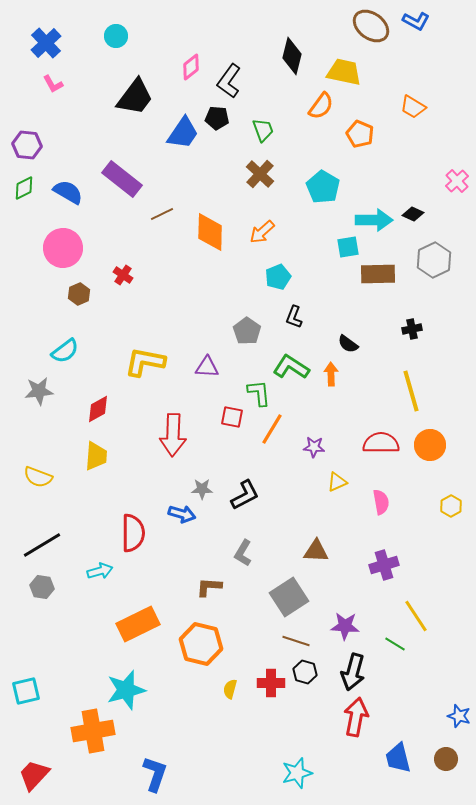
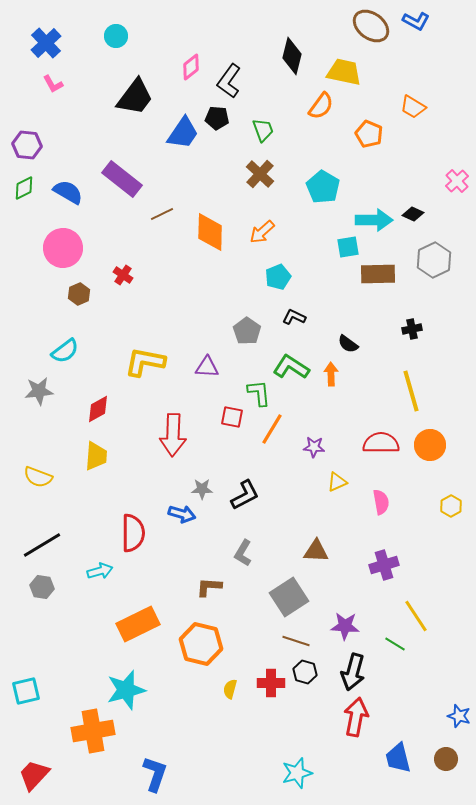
orange pentagon at (360, 134): moved 9 px right
black L-shape at (294, 317): rotated 95 degrees clockwise
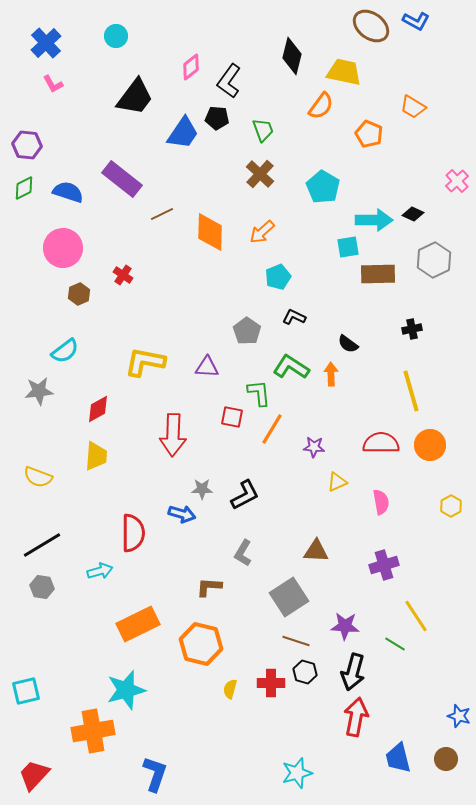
blue semicircle at (68, 192): rotated 12 degrees counterclockwise
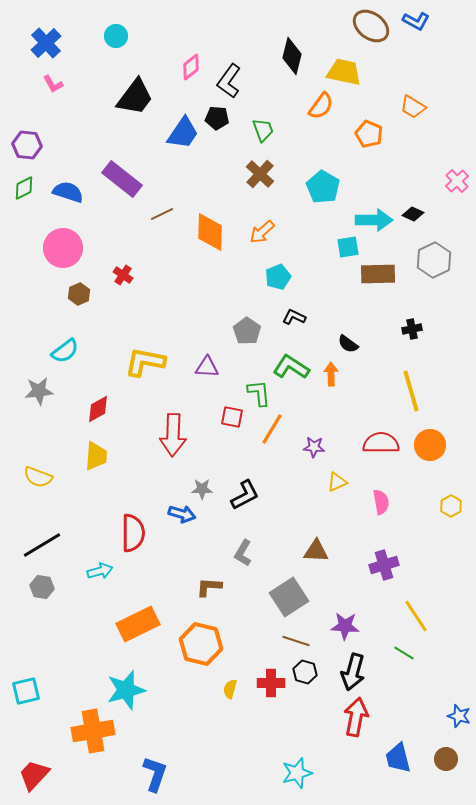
green line at (395, 644): moved 9 px right, 9 px down
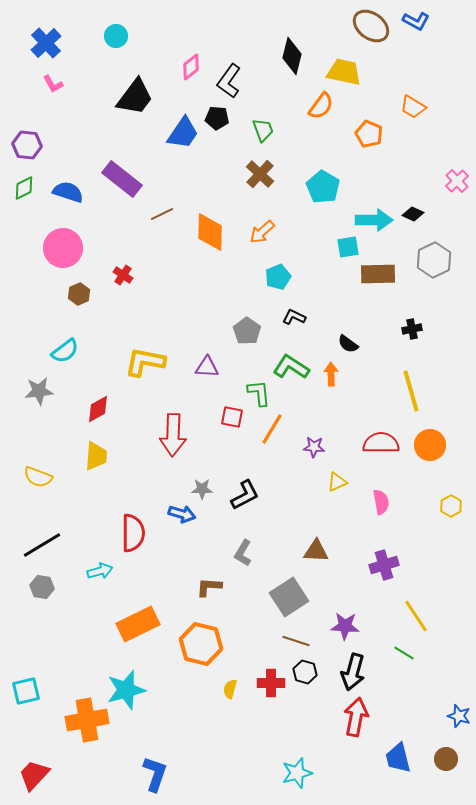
orange cross at (93, 731): moved 6 px left, 11 px up
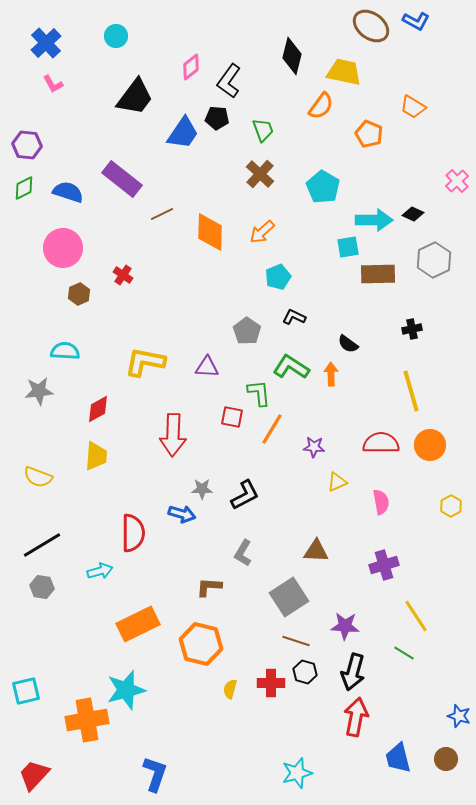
cyan semicircle at (65, 351): rotated 140 degrees counterclockwise
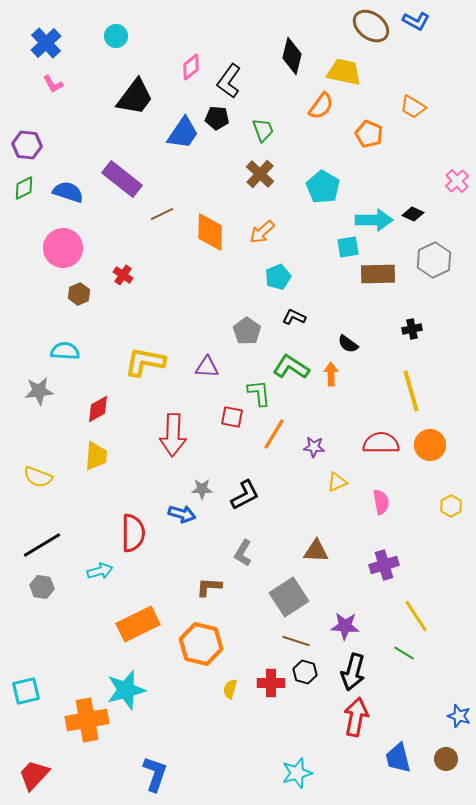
orange line at (272, 429): moved 2 px right, 5 px down
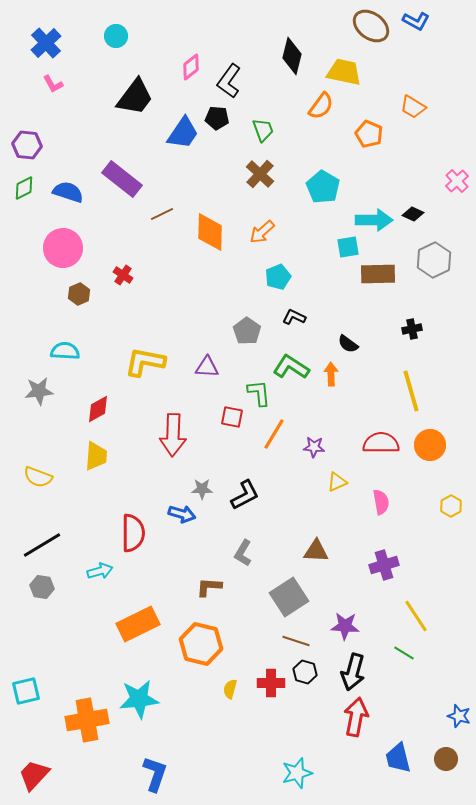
cyan star at (126, 690): moved 13 px right, 9 px down; rotated 9 degrees clockwise
